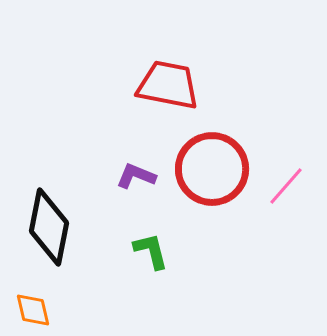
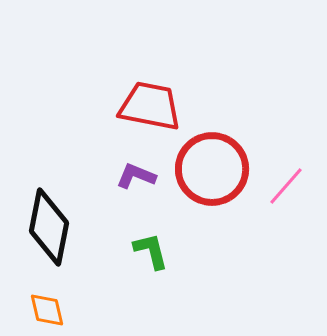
red trapezoid: moved 18 px left, 21 px down
orange diamond: moved 14 px right
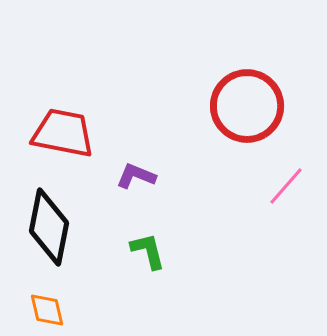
red trapezoid: moved 87 px left, 27 px down
red circle: moved 35 px right, 63 px up
green L-shape: moved 3 px left
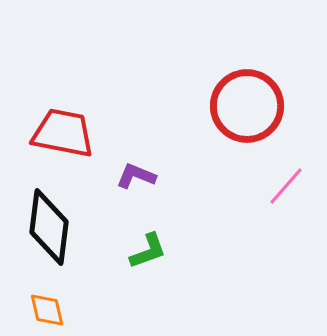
black diamond: rotated 4 degrees counterclockwise
green L-shape: rotated 84 degrees clockwise
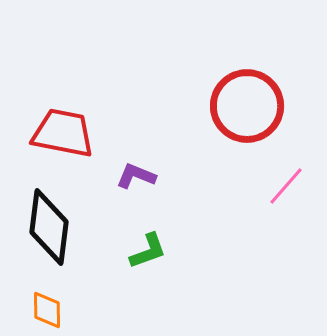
orange diamond: rotated 12 degrees clockwise
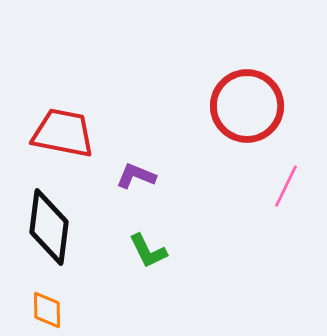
pink line: rotated 15 degrees counterclockwise
green L-shape: rotated 84 degrees clockwise
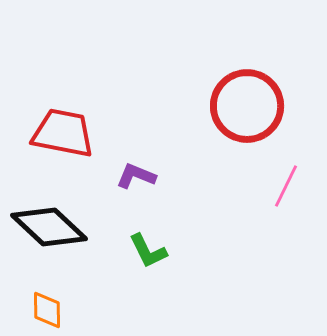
black diamond: rotated 54 degrees counterclockwise
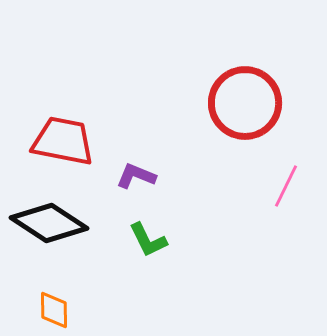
red circle: moved 2 px left, 3 px up
red trapezoid: moved 8 px down
black diamond: moved 4 px up; rotated 10 degrees counterclockwise
green L-shape: moved 11 px up
orange diamond: moved 7 px right
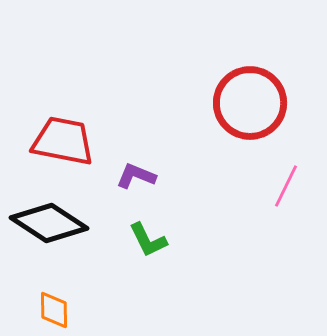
red circle: moved 5 px right
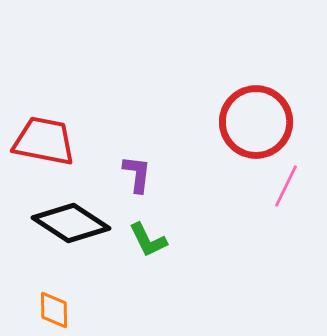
red circle: moved 6 px right, 19 px down
red trapezoid: moved 19 px left
purple L-shape: moved 1 px right, 2 px up; rotated 75 degrees clockwise
black diamond: moved 22 px right
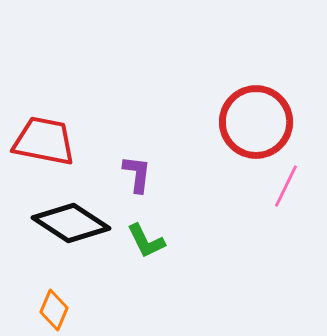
green L-shape: moved 2 px left, 1 px down
orange diamond: rotated 24 degrees clockwise
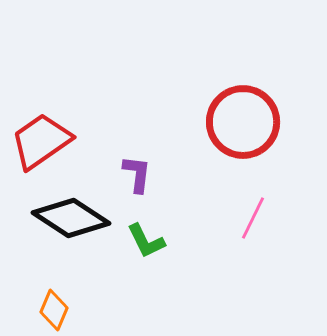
red circle: moved 13 px left
red trapezoid: moved 3 px left; rotated 46 degrees counterclockwise
pink line: moved 33 px left, 32 px down
black diamond: moved 5 px up
